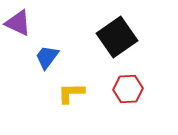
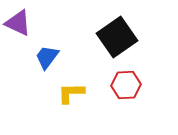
red hexagon: moved 2 px left, 4 px up
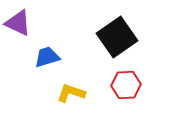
blue trapezoid: rotated 36 degrees clockwise
yellow L-shape: rotated 20 degrees clockwise
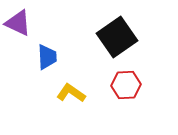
blue trapezoid: rotated 104 degrees clockwise
yellow L-shape: rotated 16 degrees clockwise
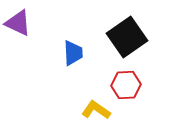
black square: moved 10 px right
blue trapezoid: moved 26 px right, 4 px up
yellow L-shape: moved 25 px right, 17 px down
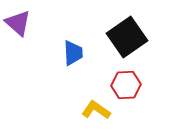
purple triangle: rotated 16 degrees clockwise
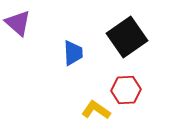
red hexagon: moved 5 px down
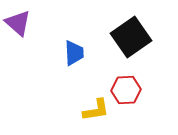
black square: moved 4 px right
blue trapezoid: moved 1 px right
yellow L-shape: rotated 136 degrees clockwise
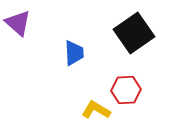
black square: moved 3 px right, 4 px up
yellow L-shape: rotated 140 degrees counterclockwise
